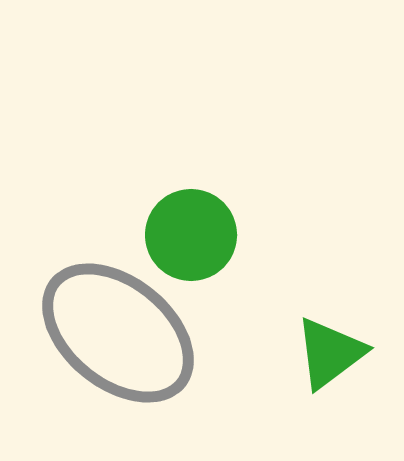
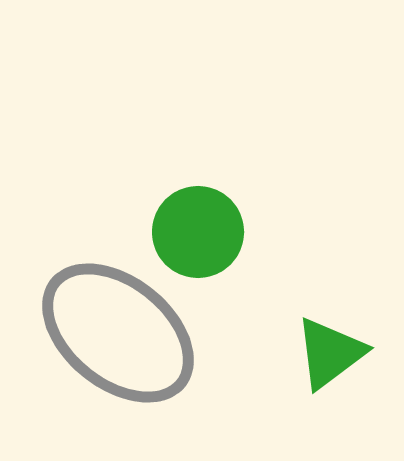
green circle: moved 7 px right, 3 px up
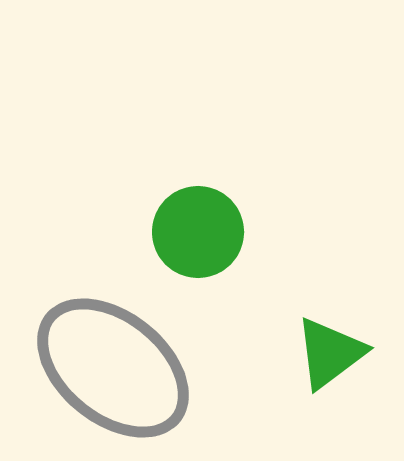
gray ellipse: moved 5 px left, 35 px down
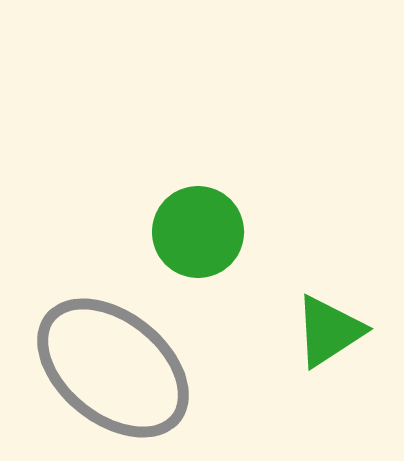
green triangle: moved 1 px left, 22 px up; rotated 4 degrees clockwise
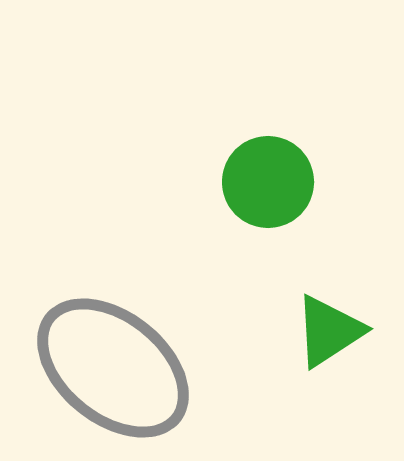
green circle: moved 70 px right, 50 px up
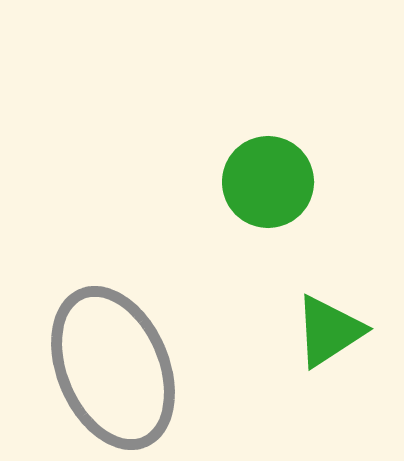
gray ellipse: rotated 28 degrees clockwise
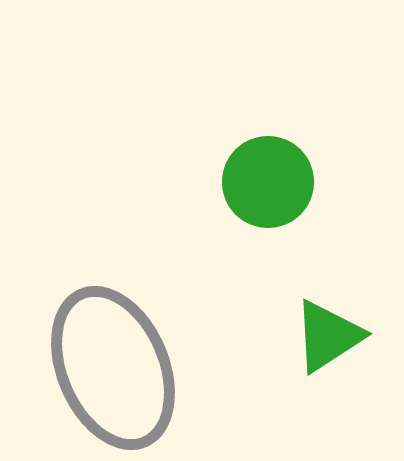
green triangle: moved 1 px left, 5 px down
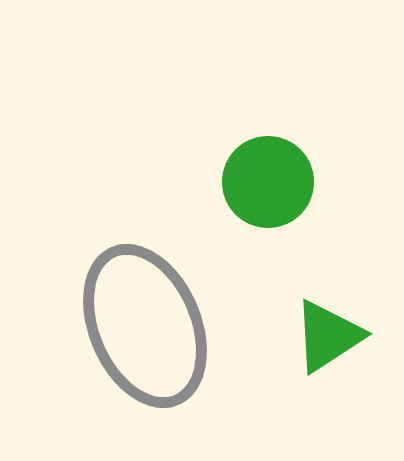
gray ellipse: moved 32 px right, 42 px up
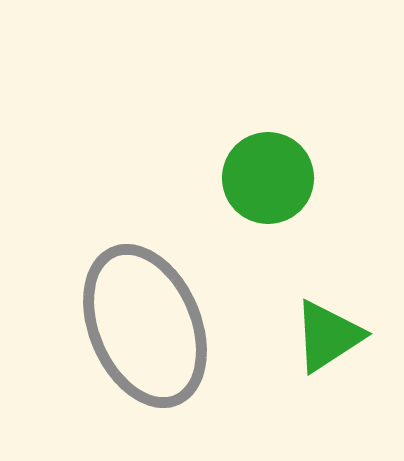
green circle: moved 4 px up
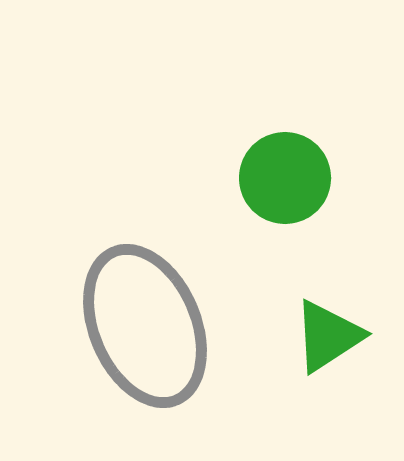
green circle: moved 17 px right
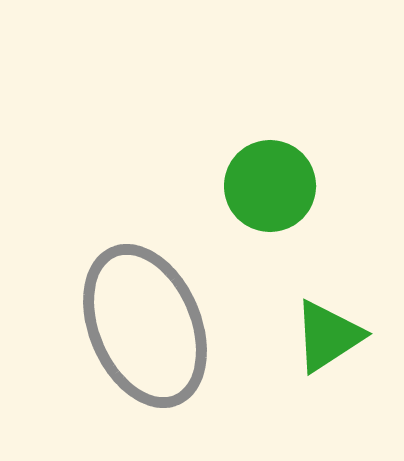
green circle: moved 15 px left, 8 px down
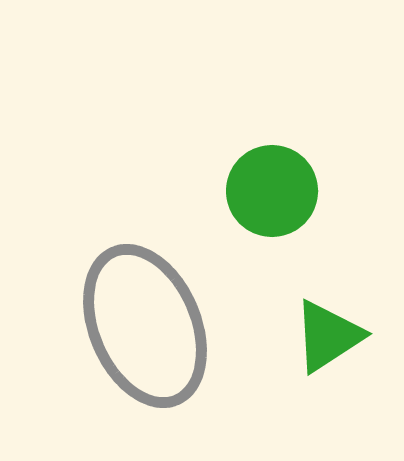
green circle: moved 2 px right, 5 px down
